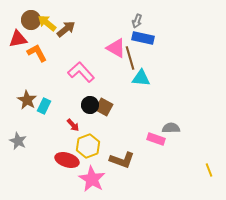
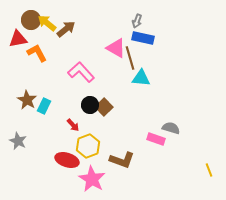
brown square: rotated 18 degrees clockwise
gray semicircle: rotated 18 degrees clockwise
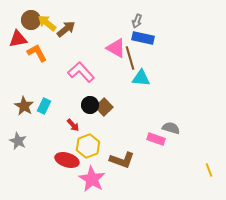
brown star: moved 3 px left, 6 px down
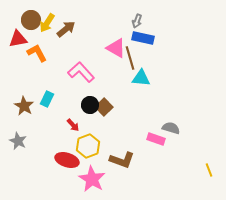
yellow arrow: rotated 96 degrees counterclockwise
cyan rectangle: moved 3 px right, 7 px up
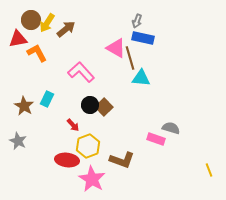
red ellipse: rotated 10 degrees counterclockwise
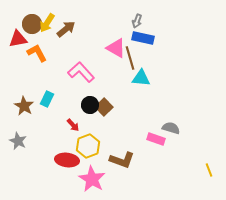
brown circle: moved 1 px right, 4 px down
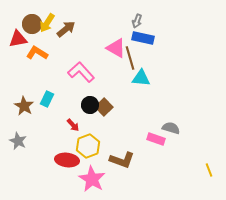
orange L-shape: rotated 30 degrees counterclockwise
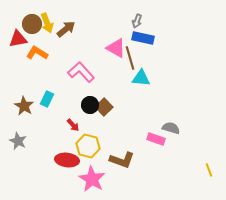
yellow arrow: rotated 54 degrees counterclockwise
yellow hexagon: rotated 25 degrees counterclockwise
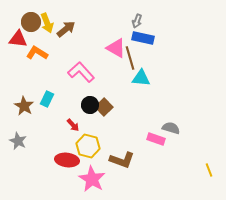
brown circle: moved 1 px left, 2 px up
red triangle: rotated 18 degrees clockwise
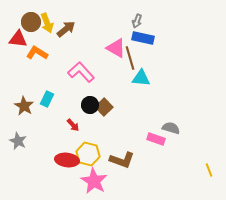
yellow hexagon: moved 8 px down
pink star: moved 2 px right, 2 px down
